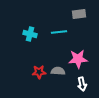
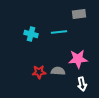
cyan cross: moved 1 px right
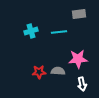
cyan cross: moved 3 px up; rotated 32 degrees counterclockwise
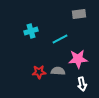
cyan line: moved 1 px right, 7 px down; rotated 21 degrees counterclockwise
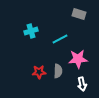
gray rectangle: rotated 24 degrees clockwise
gray semicircle: rotated 88 degrees clockwise
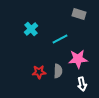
cyan cross: moved 2 px up; rotated 24 degrees counterclockwise
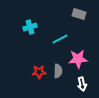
cyan cross: moved 1 px left, 2 px up; rotated 24 degrees clockwise
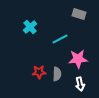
cyan cross: rotated 24 degrees counterclockwise
gray semicircle: moved 1 px left, 3 px down
white arrow: moved 2 px left
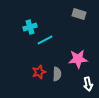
cyan cross: rotated 24 degrees clockwise
cyan line: moved 15 px left, 1 px down
red star: rotated 16 degrees counterclockwise
white arrow: moved 8 px right
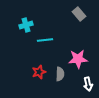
gray rectangle: rotated 32 degrees clockwise
cyan cross: moved 4 px left, 2 px up
cyan line: rotated 21 degrees clockwise
gray semicircle: moved 3 px right
